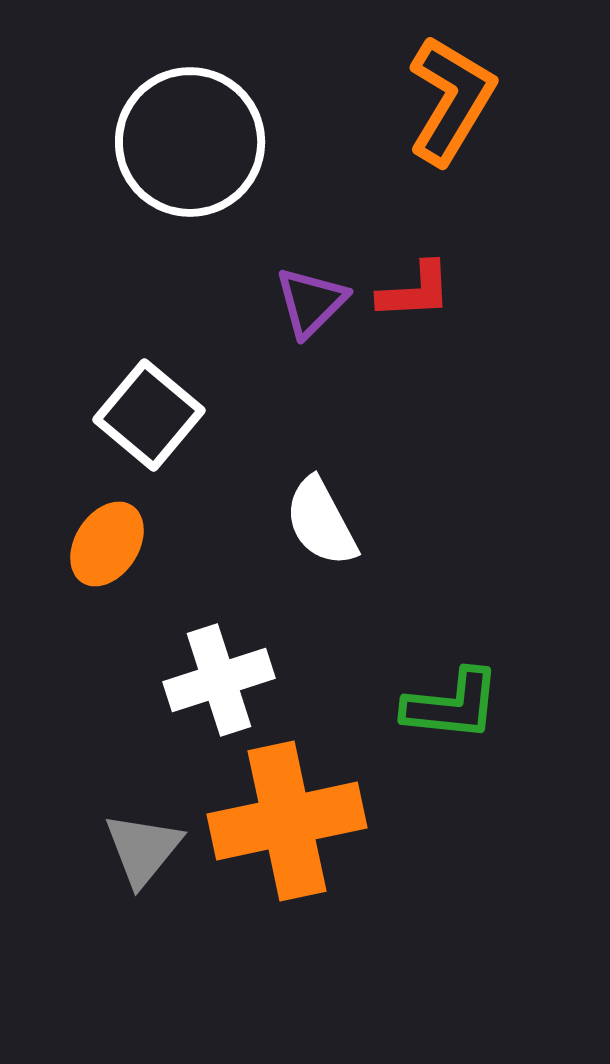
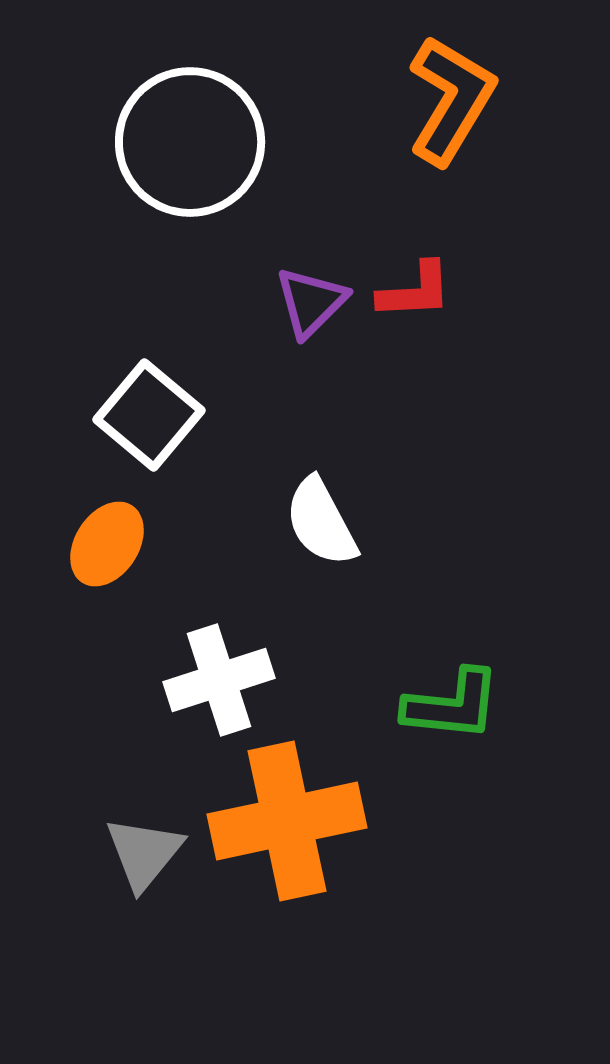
gray triangle: moved 1 px right, 4 px down
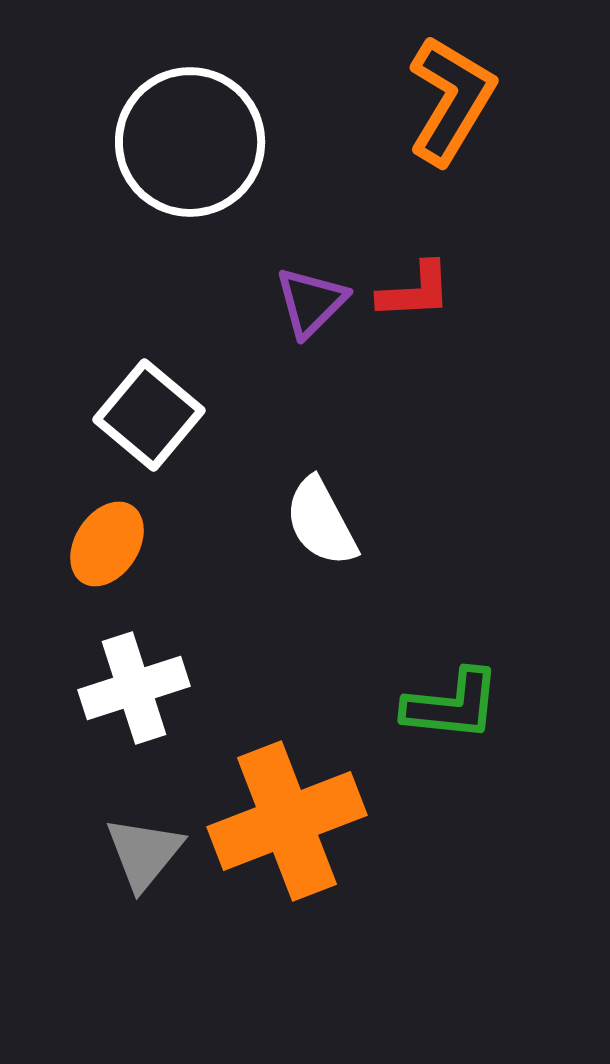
white cross: moved 85 px left, 8 px down
orange cross: rotated 9 degrees counterclockwise
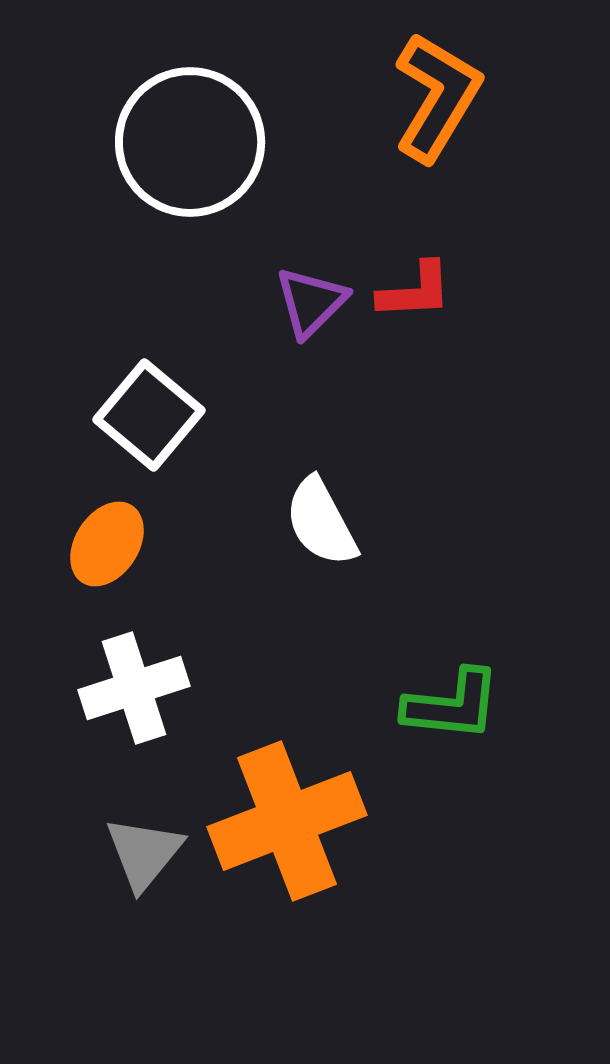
orange L-shape: moved 14 px left, 3 px up
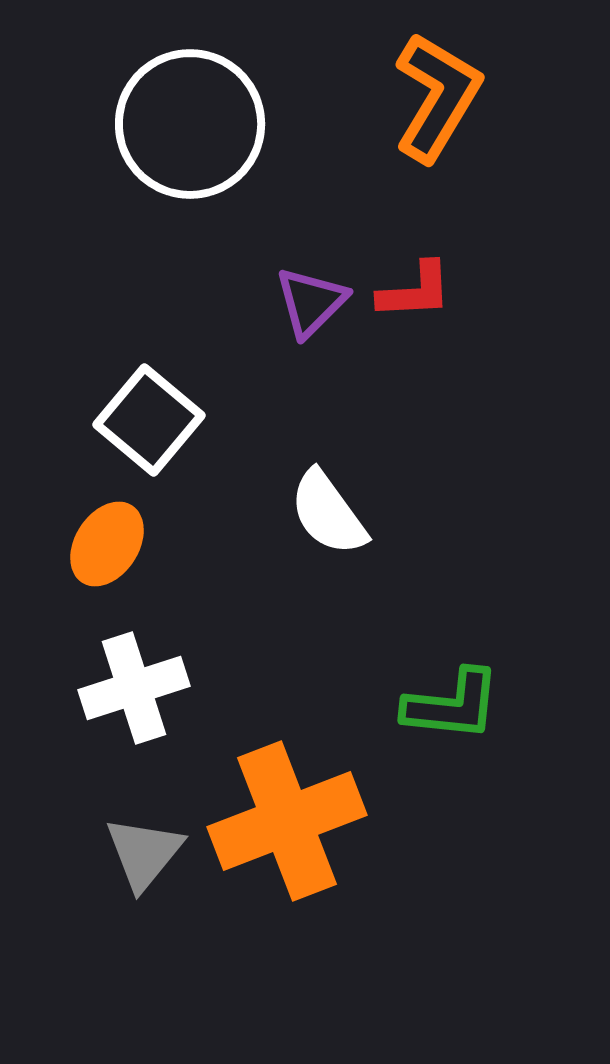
white circle: moved 18 px up
white square: moved 5 px down
white semicircle: moved 7 px right, 9 px up; rotated 8 degrees counterclockwise
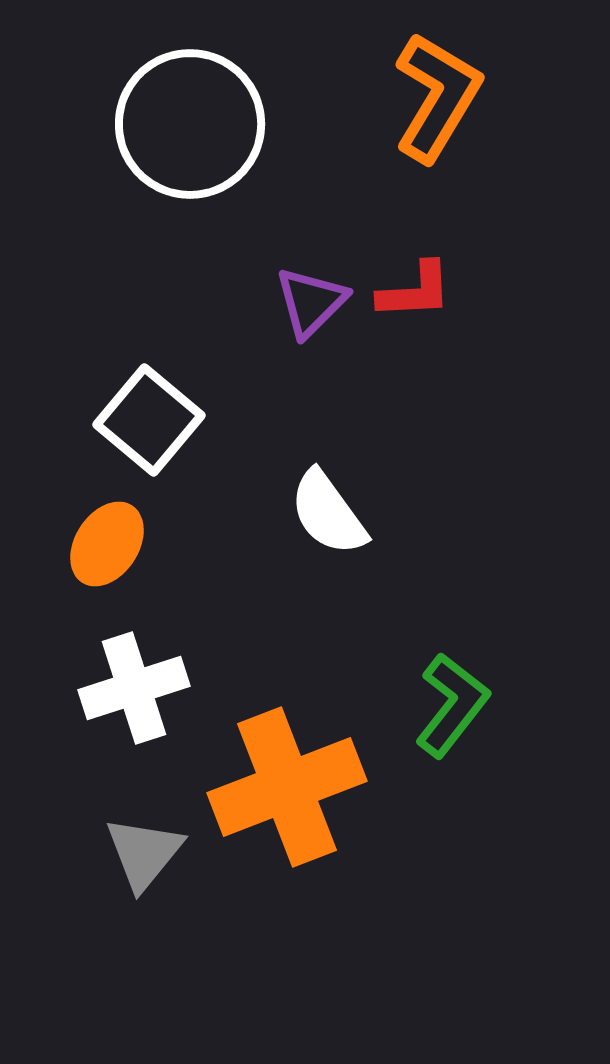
green L-shape: rotated 58 degrees counterclockwise
orange cross: moved 34 px up
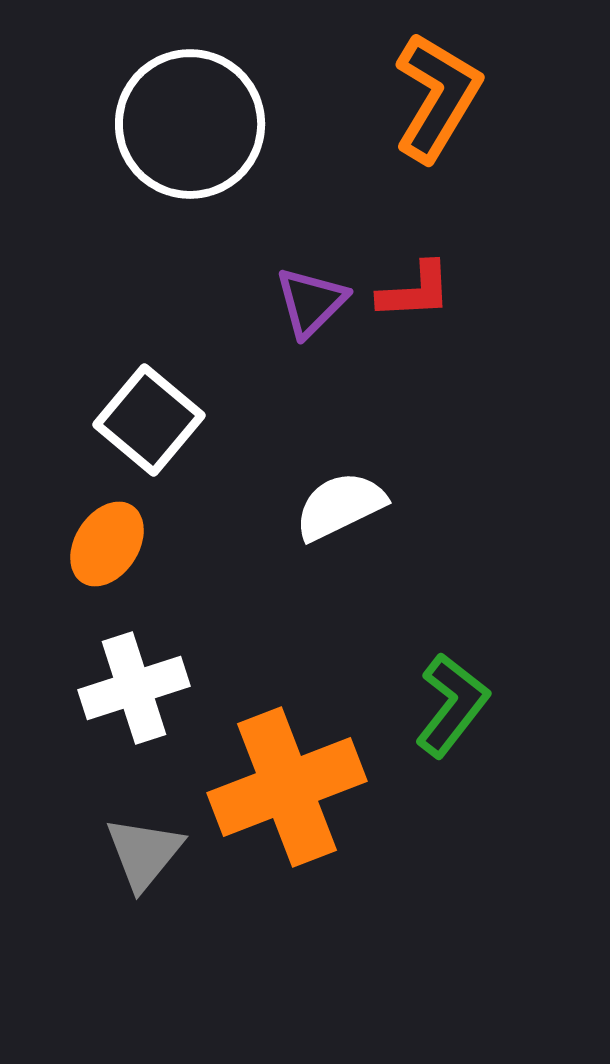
white semicircle: moved 12 px right, 7 px up; rotated 100 degrees clockwise
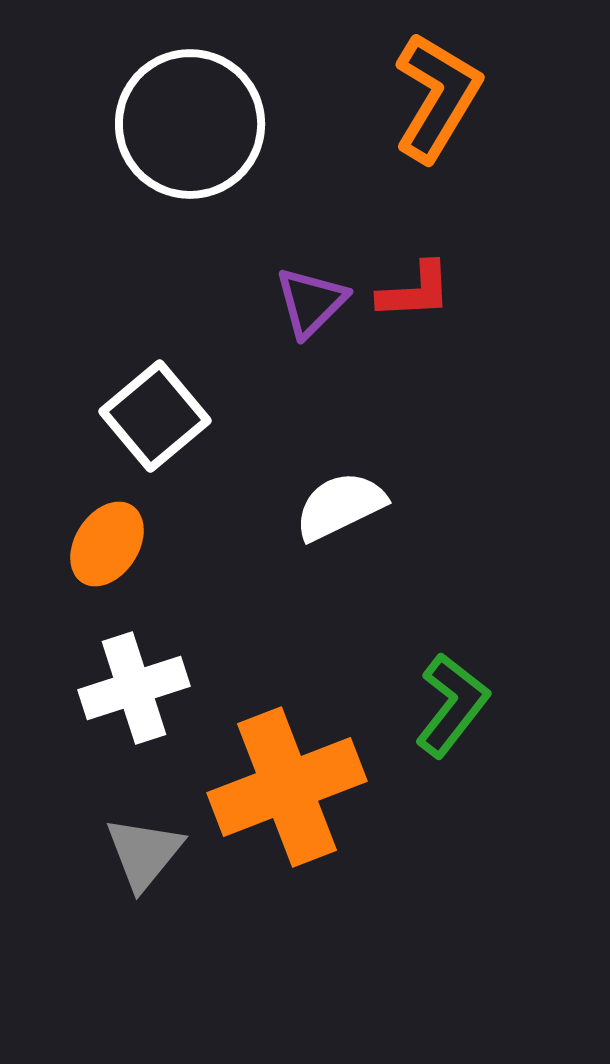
white square: moved 6 px right, 4 px up; rotated 10 degrees clockwise
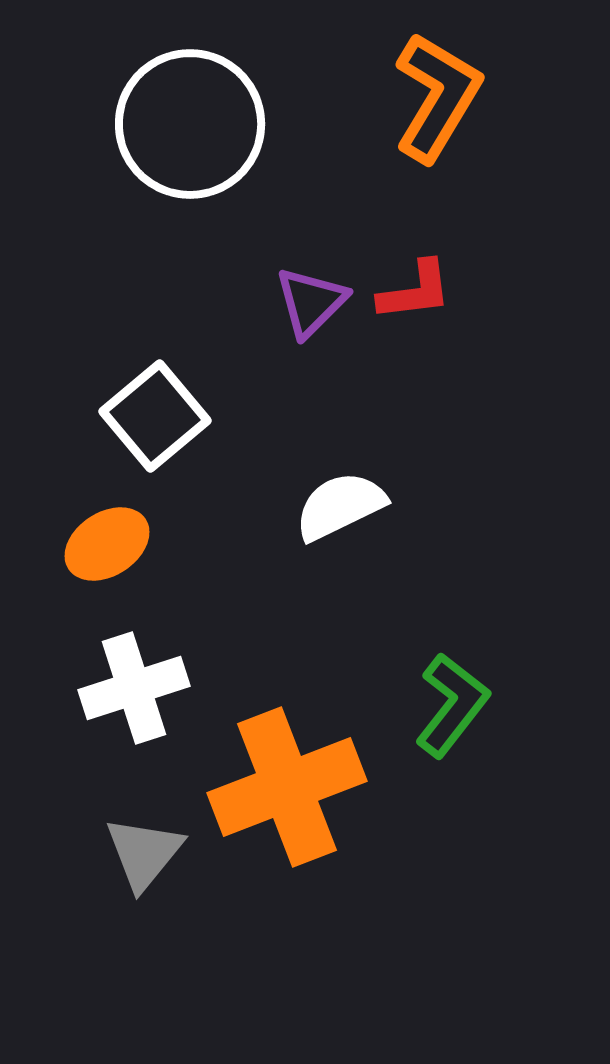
red L-shape: rotated 4 degrees counterclockwise
orange ellipse: rotated 24 degrees clockwise
